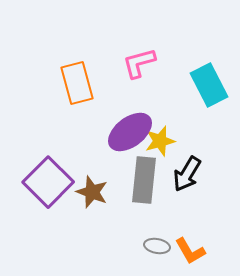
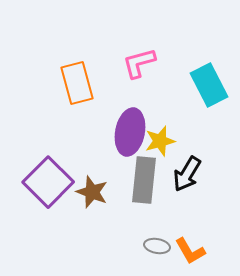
purple ellipse: rotated 42 degrees counterclockwise
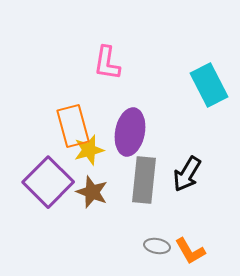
pink L-shape: moved 32 px left; rotated 66 degrees counterclockwise
orange rectangle: moved 4 px left, 43 px down
yellow star: moved 71 px left, 9 px down
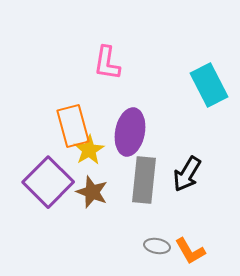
yellow star: rotated 16 degrees counterclockwise
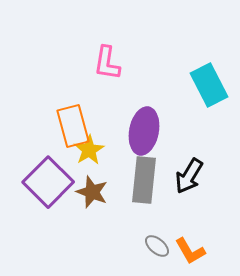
purple ellipse: moved 14 px right, 1 px up
black arrow: moved 2 px right, 2 px down
gray ellipse: rotated 30 degrees clockwise
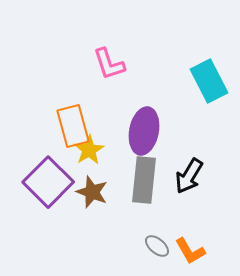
pink L-shape: moved 2 px right, 1 px down; rotated 27 degrees counterclockwise
cyan rectangle: moved 4 px up
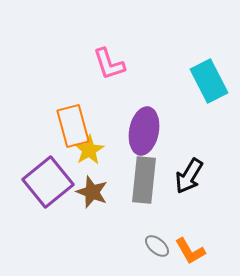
purple square: rotated 6 degrees clockwise
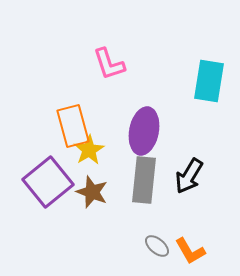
cyan rectangle: rotated 36 degrees clockwise
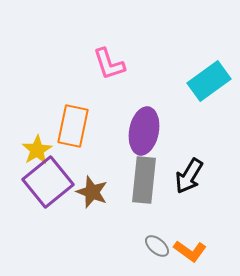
cyan rectangle: rotated 45 degrees clockwise
orange rectangle: rotated 27 degrees clockwise
yellow star: moved 52 px left
orange L-shape: rotated 24 degrees counterclockwise
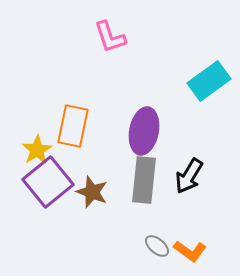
pink L-shape: moved 1 px right, 27 px up
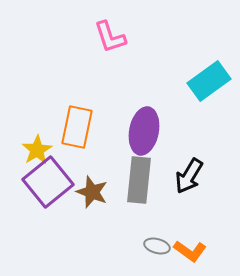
orange rectangle: moved 4 px right, 1 px down
gray rectangle: moved 5 px left
gray ellipse: rotated 25 degrees counterclockwise
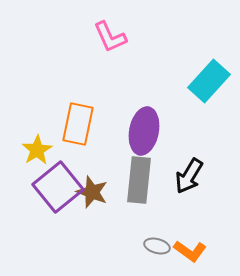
pink L-shape: rotated 6 degrees counterclockwise
cyan rectangle: rotated 12 degrees counterclockwise
orange rectangle: moved 1 px right, 3 px up
purple square: moved 10 px right, 5 px down
